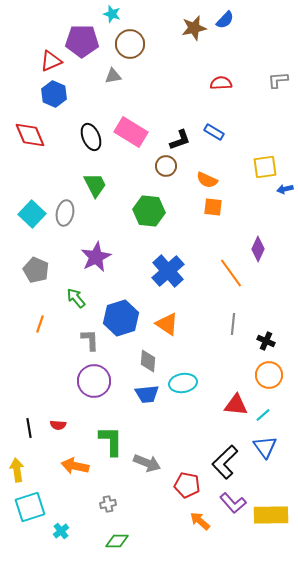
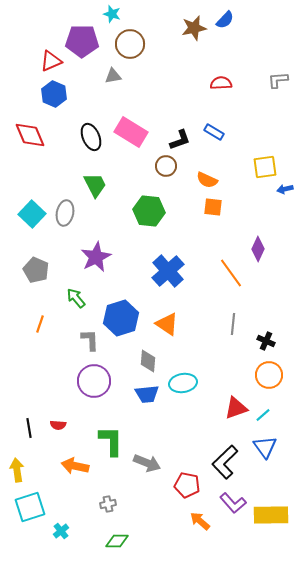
red triangle at (236, 405): moved 3 px down; rotated 25 degrees counterclockwise
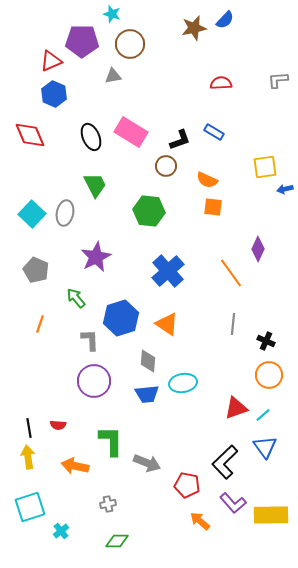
yellow arrow at (17, 470): moved 11 px right, 13 px up
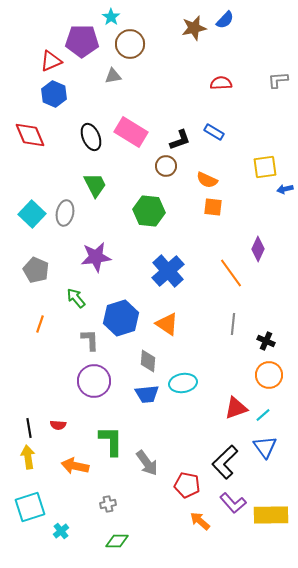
cyan star at (112, 14): moved 1 px left, 3 px down; rotated 18 degrees clockwise
purple star at (96, 257): rotated 20 degrees clockwise
gray arrow at (147, 463): rotated 32 degrees clockwise
